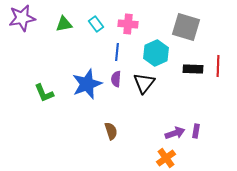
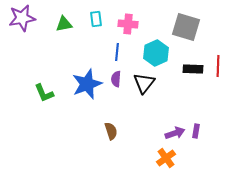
cyan rectangle: moved 5 px up; rotated 28 degrees clockwise
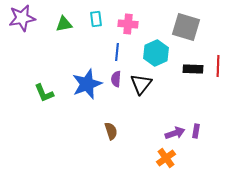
black triangle: moved 3 px left, 1 px down
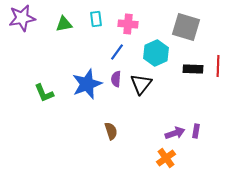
blue line: rotated 30 degrees clockwise
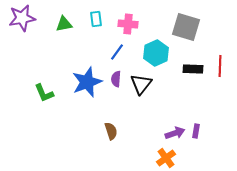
red line: moved 2 px right
blue star: moved 2 px up
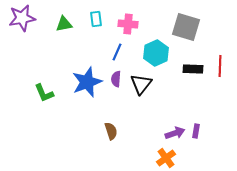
blue line: rotated 12 degrees counterclockwise
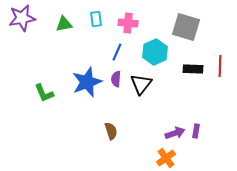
pink cross: moved 1 px up
cyan hexagon: moved 1 px left, 1 px up
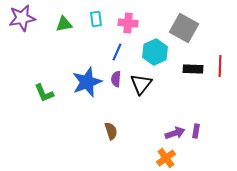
gray square: moved 2 px left, 1 px down; rotated 12 degrees clockwise
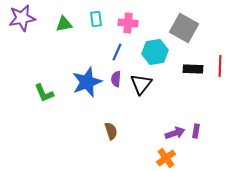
cyan hexagon: rotated 15 degrees clockwise
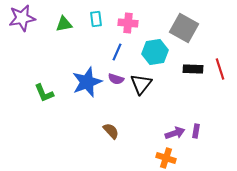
red line: moved 3 px down; rotated 20 degrees counterclockwise
purple semicircle: rotated 77 degrees counterclockwise
brown semicircle: rotated 24 degrees counterclockwise
orange cross: rotated 36 degrees counterclockwise
